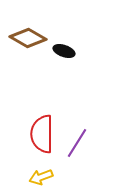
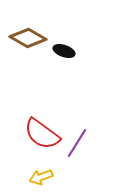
red semicircle: rotated 54 degrees counterclockwise
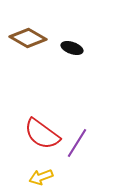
black ellipse: moved 8 px right, 3 px up
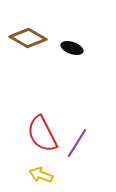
red semicircle: rotated 27 degrees clockwise
yellow arrow: moved 2 px up; rotated 40 degrees clockwise
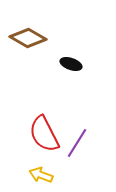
black ellipse: moved 1 px left, 16 px down
red semicircle: moved 2 px right
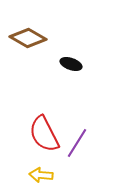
yellow arrow: rotated 15 degrees counterclockwise
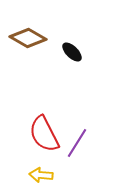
black ellipse: moved 1 px right, 12 px up; rotated 25 degrees clockwise
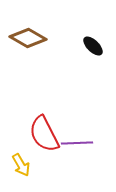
black ellipse: moved 21 px right, 6 px up
purple line: rotated 56 degrees clockwise
yellow arrow: moved 20 px left, 10 px up; rotated 125 degrees counterclockwise
